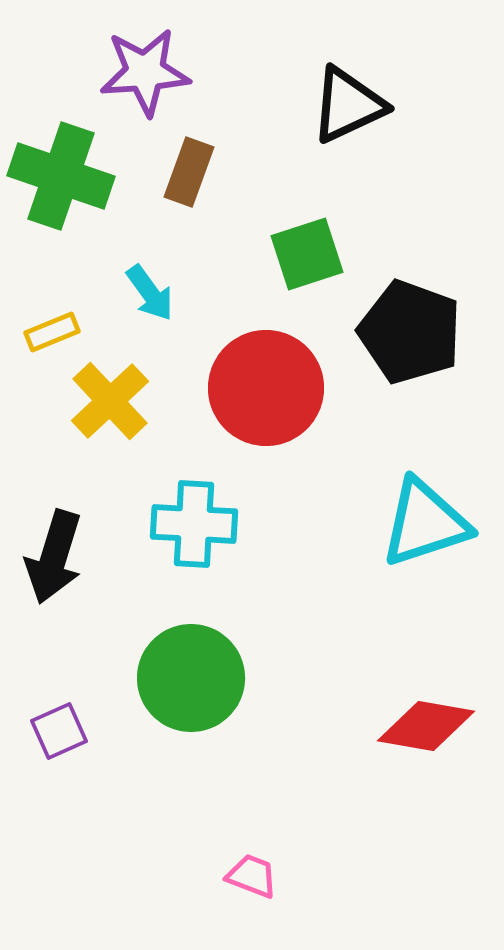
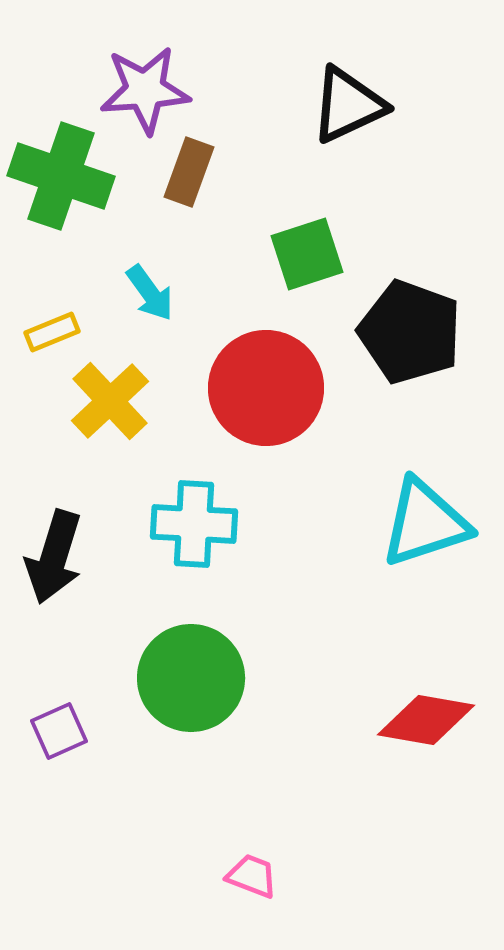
purple star: moved 18 px down
red diamond: moved 6 px up
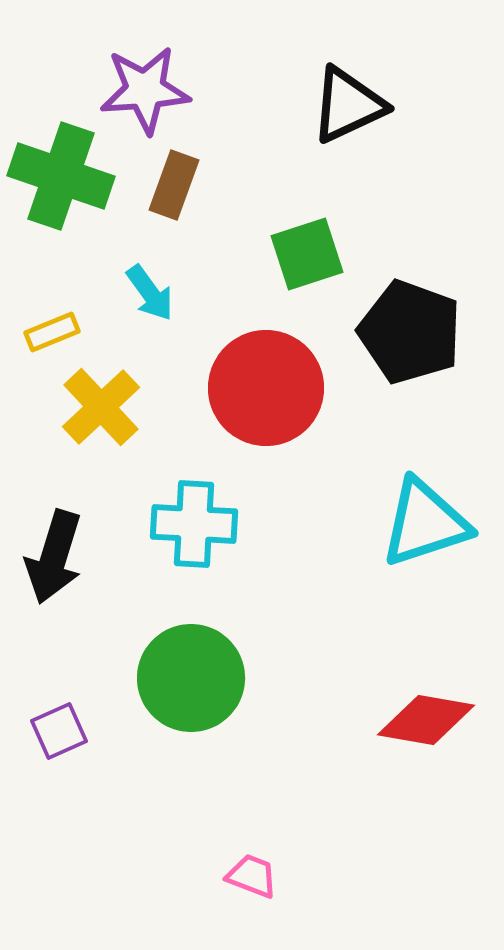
brown rectangle: moved 15 px left, 13 px down
yellow cross: moved 9 px left, 6 px down
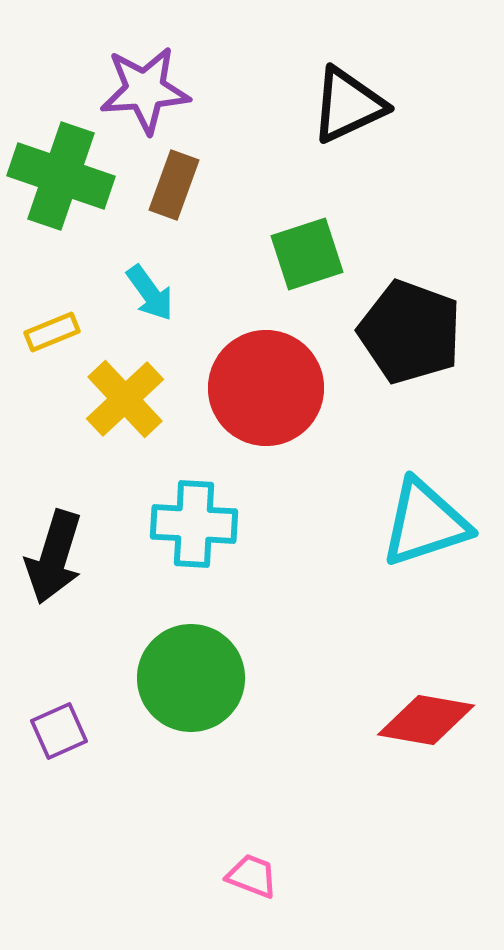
yellow cross: moved 24 px right, 8 px up
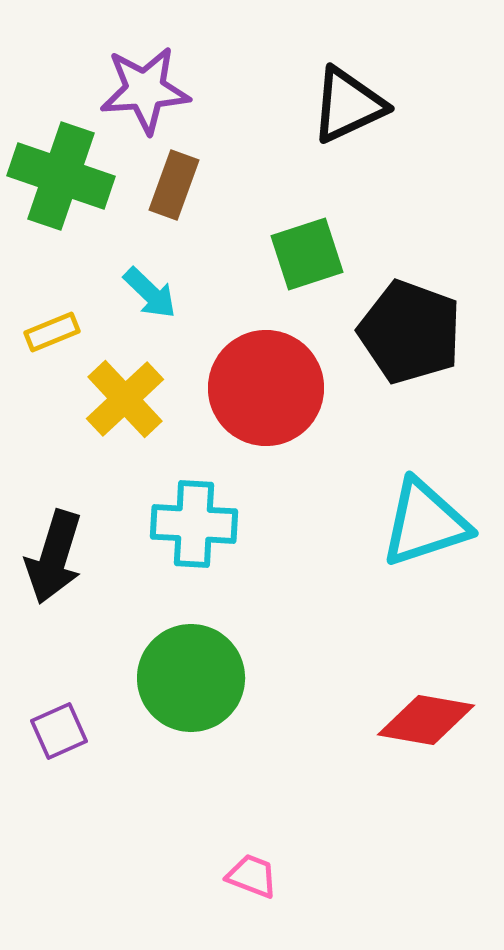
cyan arrow: rotated 10 degrees counterclockwise
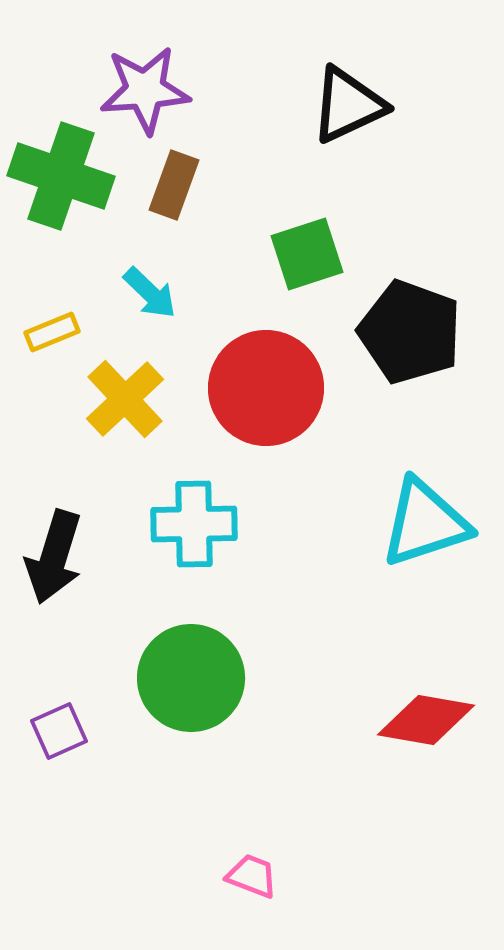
cyan cross: rotated 4 degrees counterclockwise
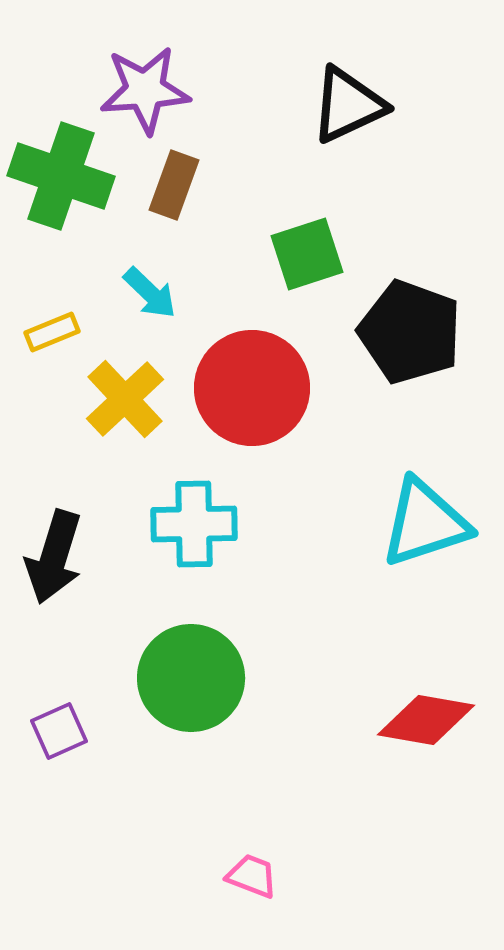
red circle: moved 14 px left
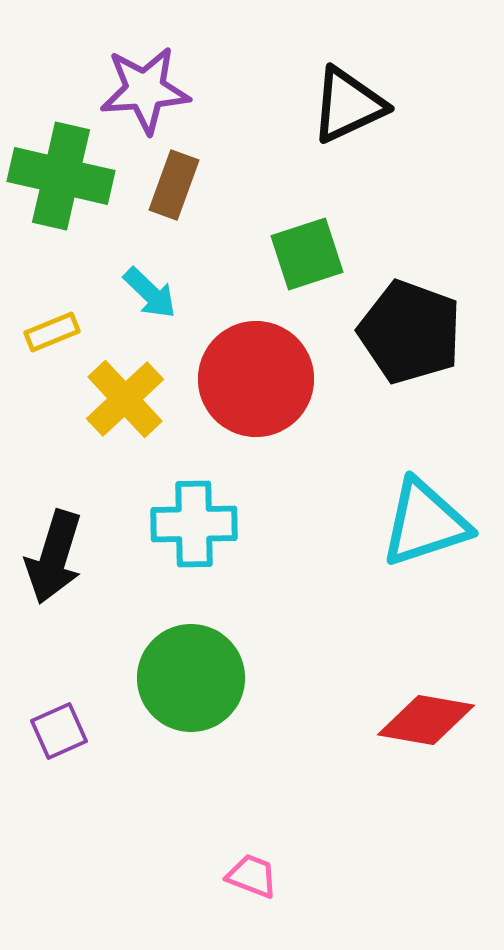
green cross: rotated 6 degrees counterclockwise
red circle: moved 4 px right, 9 px up
